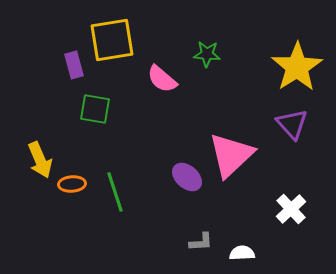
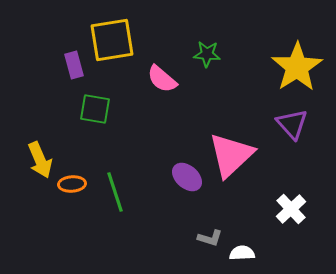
gray L-shape: moved 9 px right, 4 px up; rotated 20 degrees clockwise
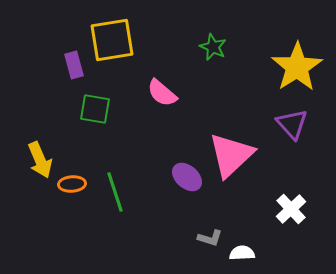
green star: moved 6 px right, 7 px up; rotated 20 degrees clockwise
pink semicircle: moved 14 px down
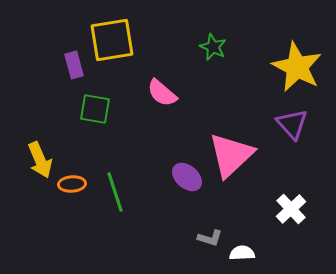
yellow star: rotated 12 degrees counterclockwise
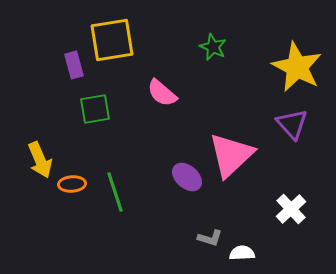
green square: rotated 20 degrees counterclockwise
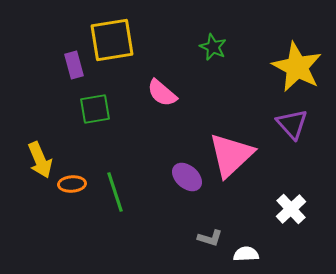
white semicircle: moved 4 px right, 1 px down
